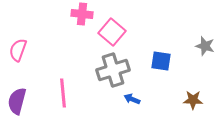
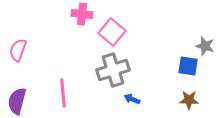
blue square: moved 27 px right, 5 px down
brown star: moved 4 px left
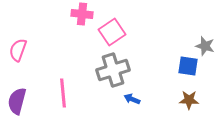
pink square: rotated 16 degrees clockwise
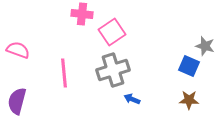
pink semicircle: rotated 90 degrees clockwise
blue square: moved 1 px right; rotated 15 degrees clockwise
pink line: moved 1 px right, 20 px up
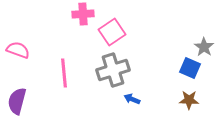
pink cross: moved 1 px right; rotated 10 degrees counterclockwise
gray star: moved 1 px left, 1 px down; rotated 18 degrees clockwise
blue square: moved 1 px right, 2 px down
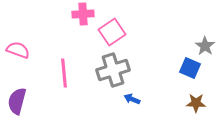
gray star: moved 1 px right, 1 px up
brown star: moved 7 px right, 3 px down
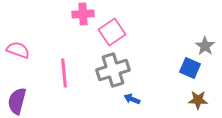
brown star: moved 2 px right, 3 px up
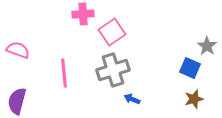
gray star: moved 2 px right
brown star: moved 4 px left, 1 px up; rotated 18 degrees counterclockwise
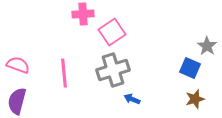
pink semicircle: moved 15 px down
brown star: moved 1 px right
